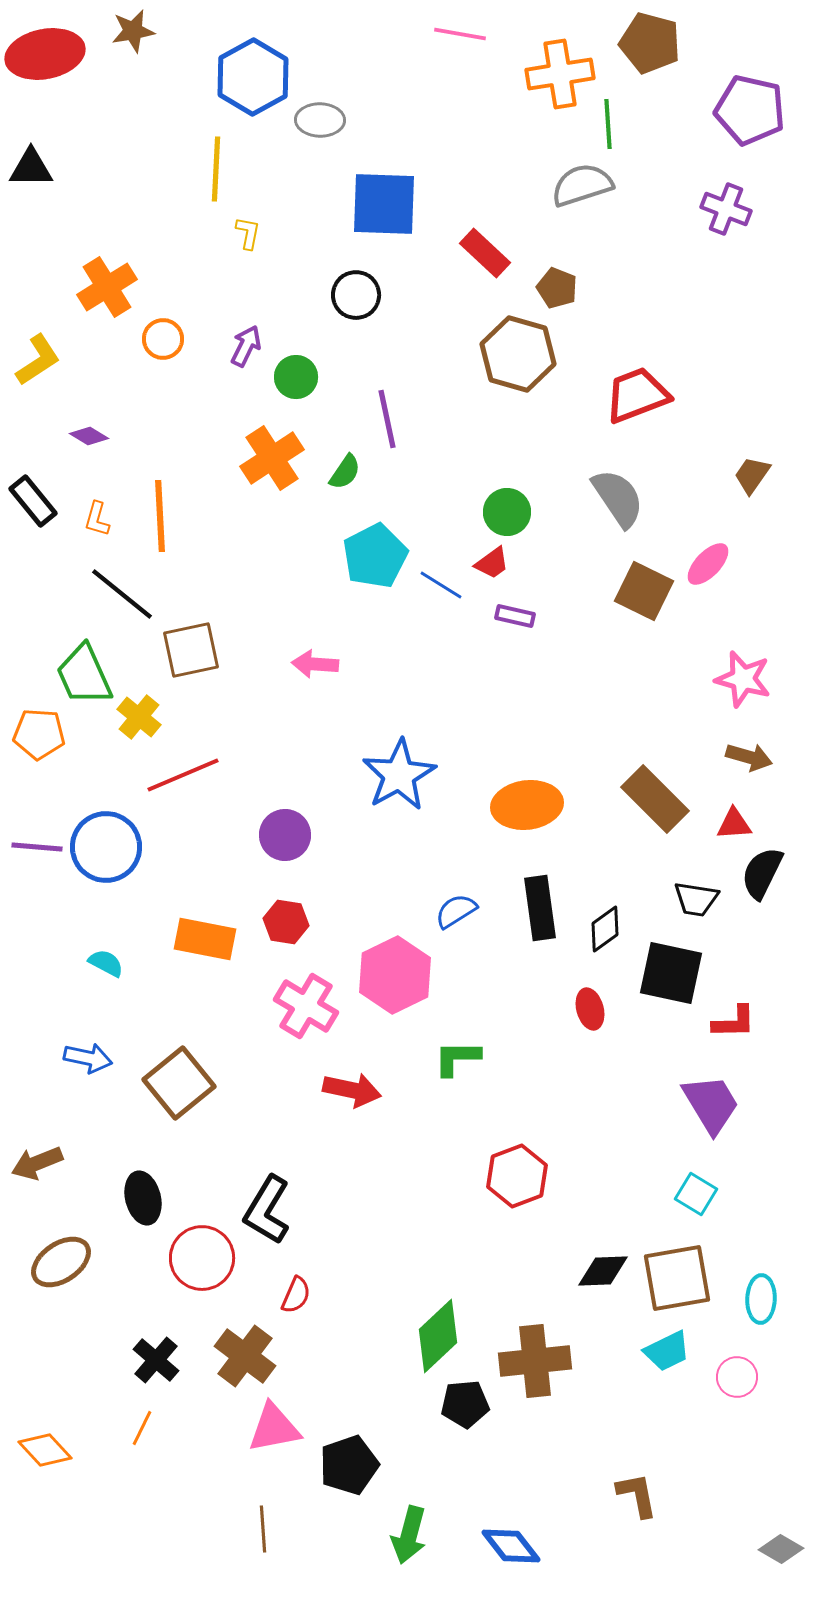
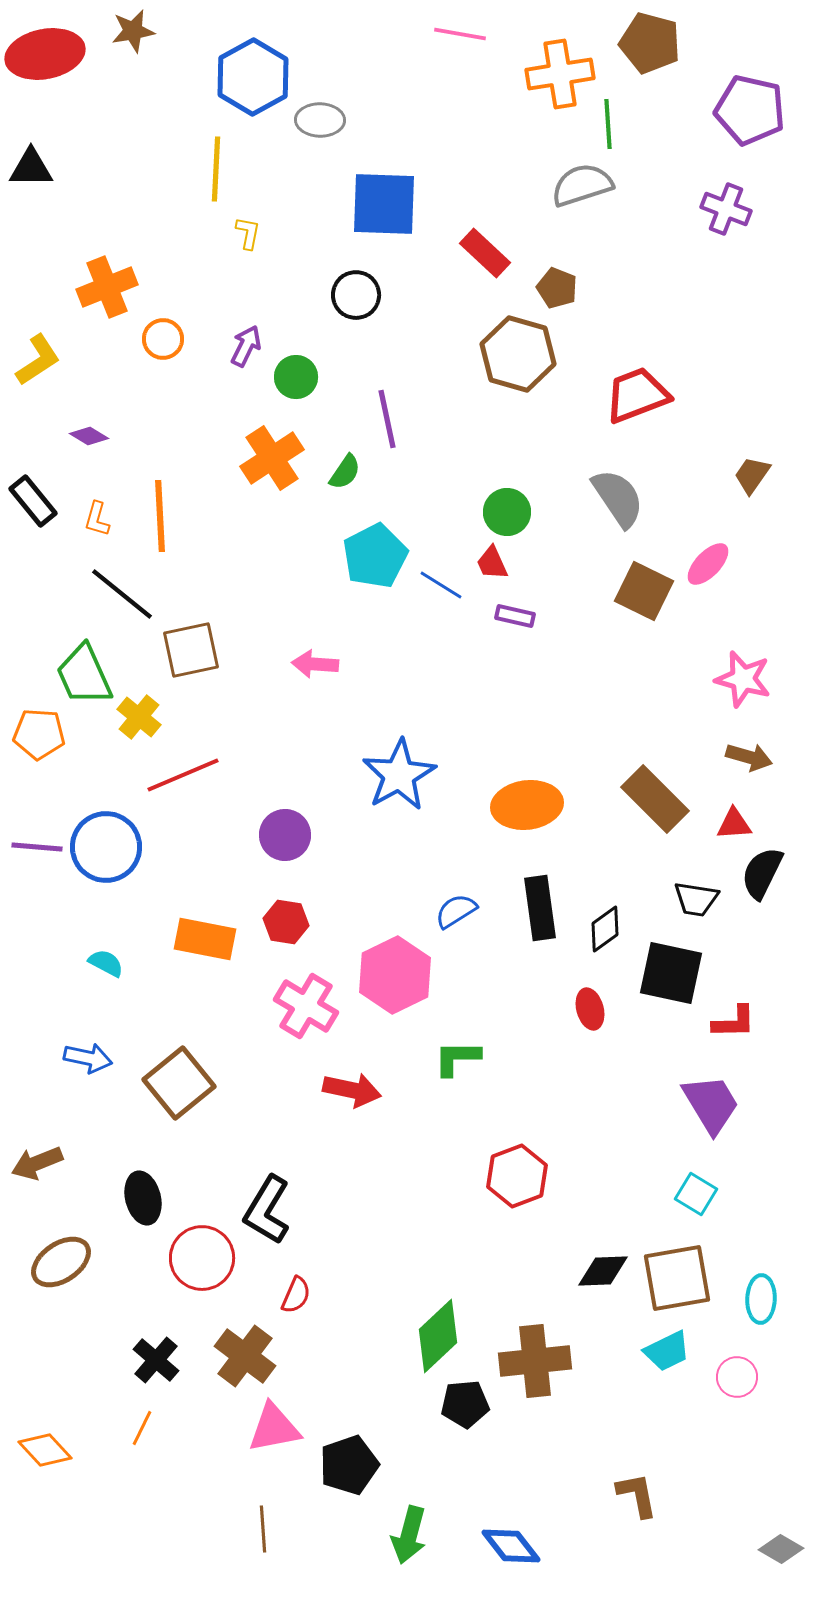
orange cross at (107, 287): rotated 10 degrees clockwise
red trapezoid at (492, 563): rotated 102 degrees clockwise
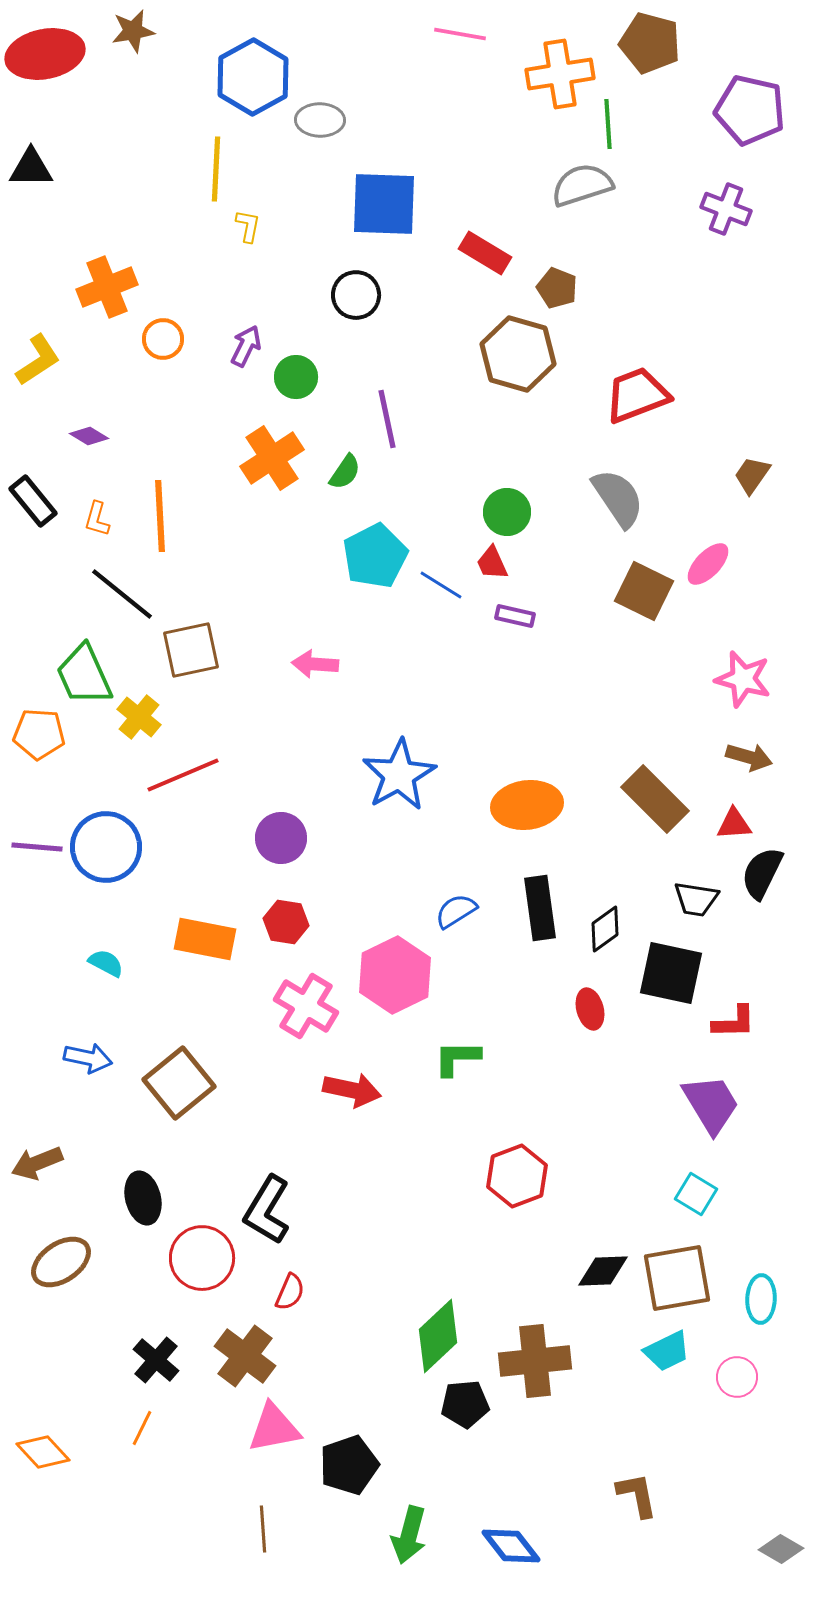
yellow L-shape at (248, 233): moved 7 px up
red rectangle at (485, 253): rotated 12 degrees counterclockwise
purple circle at (285, 835): moved 4 px left, 3 px down
red semicircle at (296, 1295): moved 6 px left, 3 px up
orange diamond at (45, 1450): moved 2 px left, 2 px down
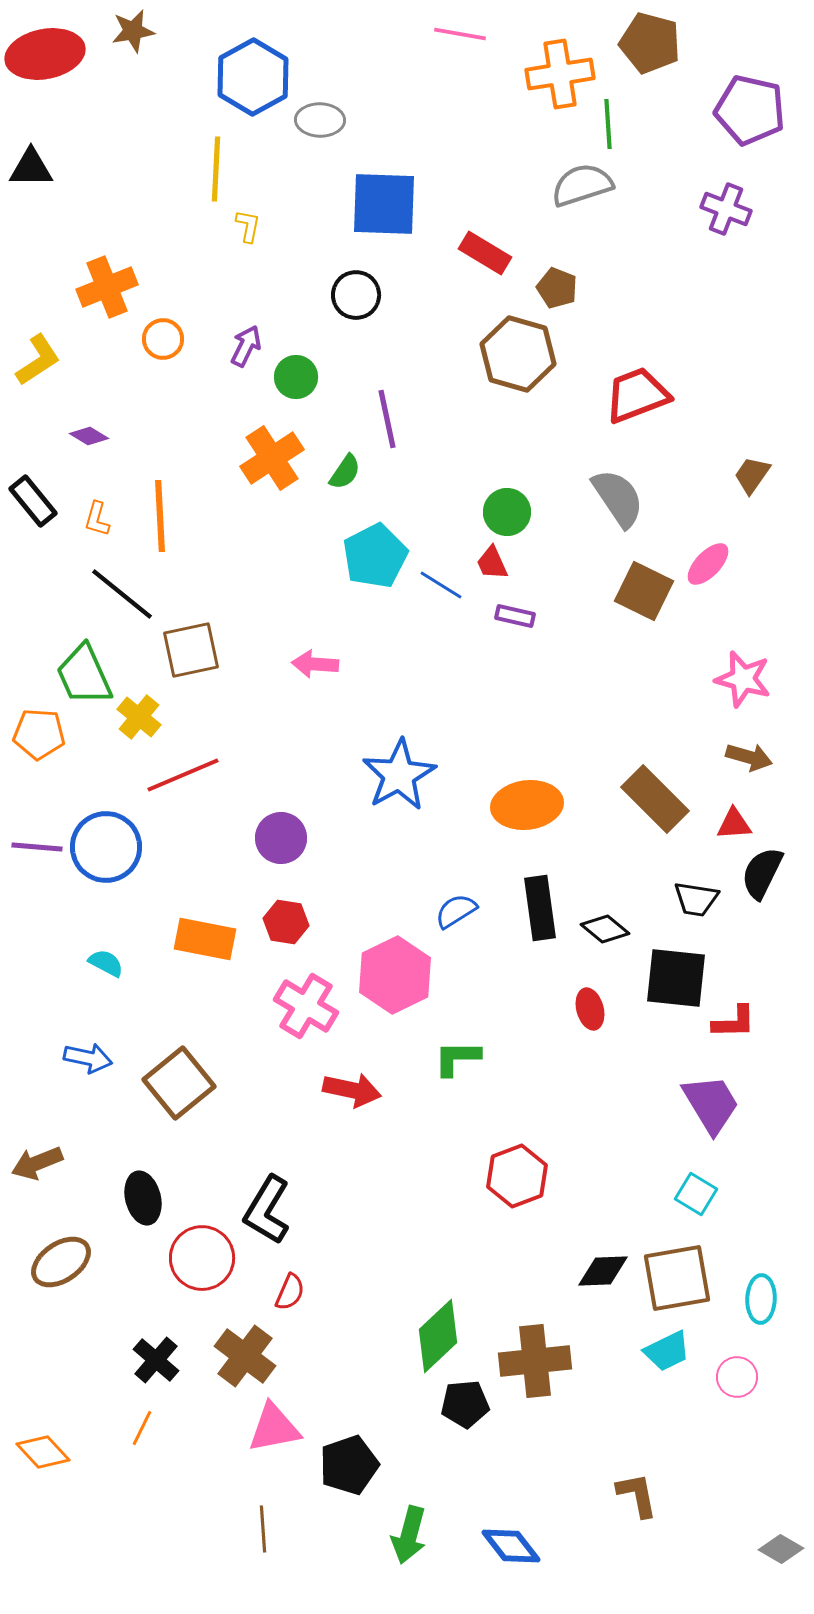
black diamond at (605, 929): rotated 75 degrees clockwise
black square at (671, 973): moved 5 px right, 5 px down; rotated 6 degrees counterclockwise
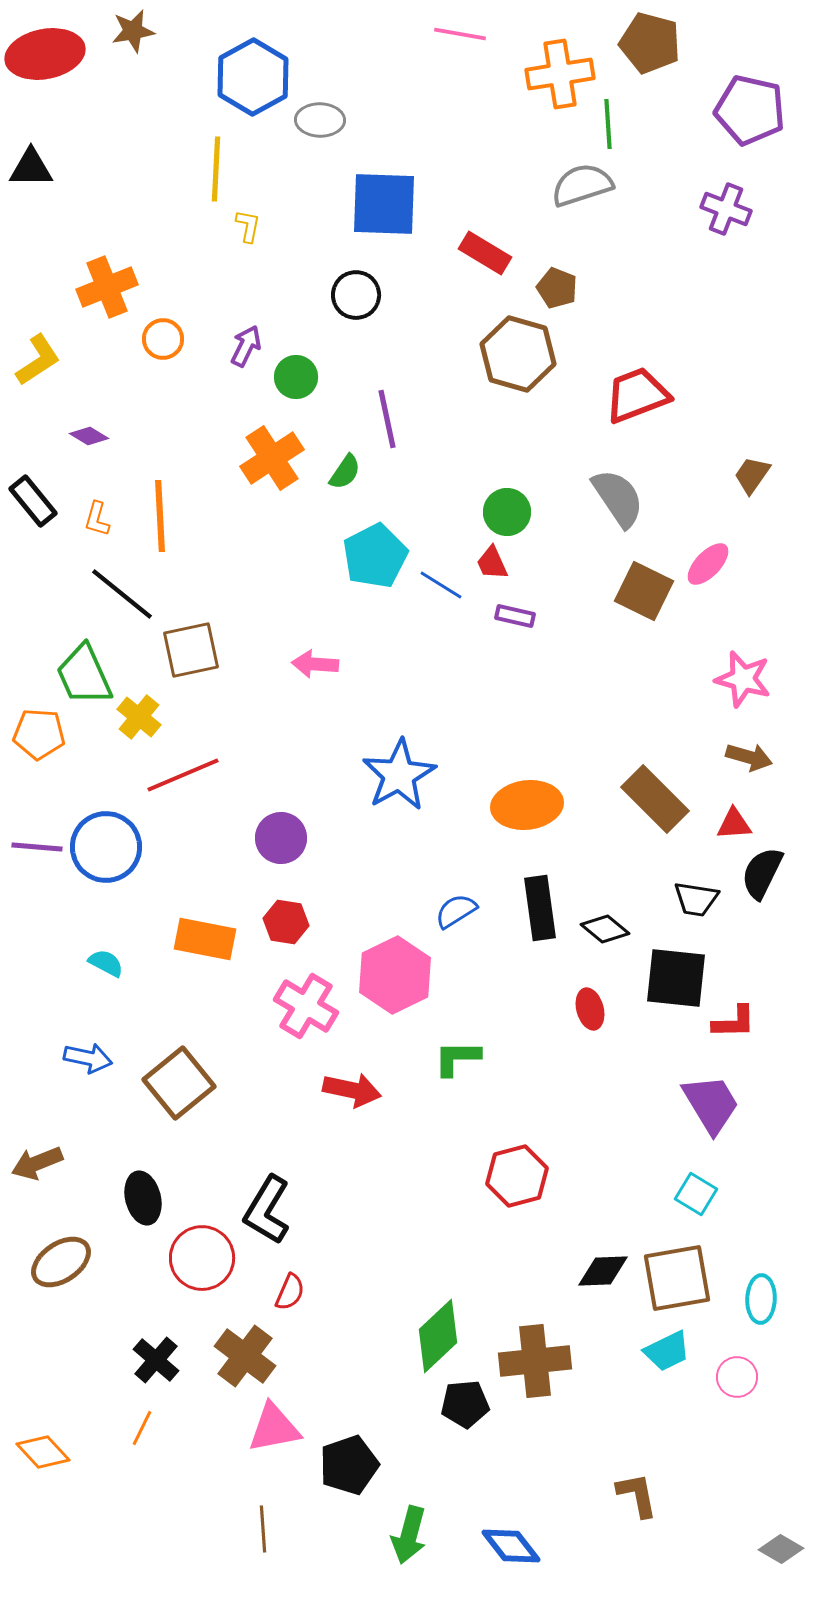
red hexagon at (517, 1176): rotated 6 degrees clockwise
